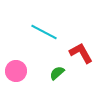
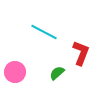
red L-shape: rotated 50 degrees clockwise
pink circle: moved 1 px left, 1 px down
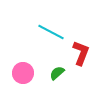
cyan line: moved 7 px right
pink circle: moved 8 px right, 1 px down
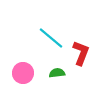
cyan line: moved 6 px down; rotated 12 degrees clockwise
green semicircle: rotated 35 degrees clockwise
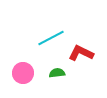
cyan line: rotated 68 degrees counterclockwise
red L-shape: rotated 85 degrees counterclockwise
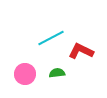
red L-shape: moved 2 px up
pink circle: moved 2 px right, 1 px down
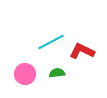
cyan line: moved 4 px down
red L-shape: moved 1 px right
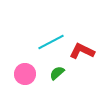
green semicircle: rotated 35 degrees counterclockwise
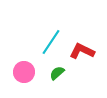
cyan line: rotated 28 degrees counterclockwise
pink circle: moved 1 px left, 2 px up
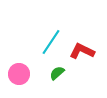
pink circle: moved 5 px left, 2 px down
